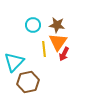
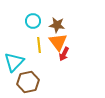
cyan circle: moved 4 px up
orange triangle: rotated 12 degrees counterclockwise
yellow line: moved 5 px left, 4 px up
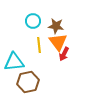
brown star: moved 1 px left, 1 px down
cyan triangle: rotated 40 degrees clockwise
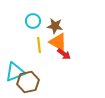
brown star: moved 1 px left
orange triangle: rotated 24 degrees counterclockwise
red arrow: rotated 80 degrees counterclockwise
cyan triangle: moved 1 px right, 10 px down; rotated 15 degrees counterclockwise
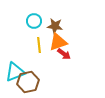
cyan circle: moved 1 px right
orange triangle: rotated 48 degrees counterclockwise
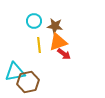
cyan triangle: rotated 10 degrees clockwise
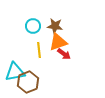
cyan circle: moved 1 px left, 5 px down
yellow line: moved 5 px down
brown hexagon: rotated 10 degrees counterclockwise
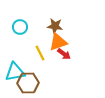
cyan circle: moved 13 px left, 1 px down
yellow line: moved 1 px right, 3 px down; rotated 21 degrees counterclockwise
brown hexagon: moved 1 px down; rotated 20 degrees clockwise
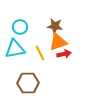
red arrow: rotated 48 degrees counterclockwise
cyan triangle: moved 23 px up
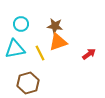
cyan circle: moved 1 px right, 3 px up
red arrow: moved 25 px right; rotated 24 degrees counterclockwise
brown hexagon: rotated 15 degrees counterclockwise
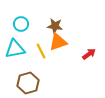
yellow line: moved 1 px right, 2 px up
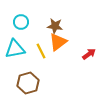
cyan circle: moved 2 px up
orange triangle: rotated 18 degrees counterclockwise
